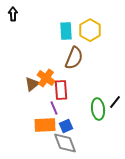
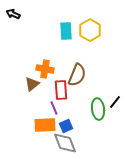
black arrow: rotated 64 degrees counterclockwise
brown semicircle: moved 3 px right, 17 px down
orange cross: moved 1 px left, 9 px up; rotated 24 degrees counterclockwise
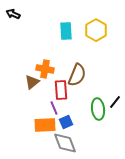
yellow hexagon: moved 6 px right
brown triangle: moved 2 px up
blue square: moved 4 px up
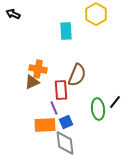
yellow hexagon: moved 16 px up
orange cross: moved 7 px left
brown triangle: rotated 14 degrees clockwise
gray diamond: rotated 15 degrees clockwise
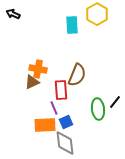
yellow hexagon: moved 1 px right
cyan rectangle: moved 6 px right, 6 px up
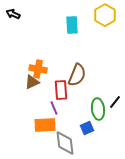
yellow hexagon: moved 8 px right, 1 px down
blue square: moved 21 px right, 6 px down
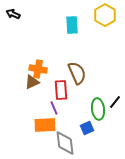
brown semicircle: moved 2 px up; rotated 45 degrees counterclockwise
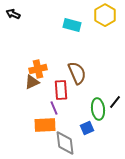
cyan rectangle: rotated 72 degrees counterclockwise
orange cross: rotated 24 degrees counterclockwise
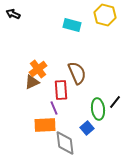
yellow hexagon: rotated 15 degrees counterclockwise
orange cross: rotated 24 degrees counterclockwise
blue square: rotated 16 degrees counterclockwise
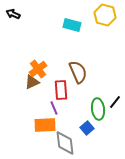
brown semicircle: moved 1 px right, 1 px up
